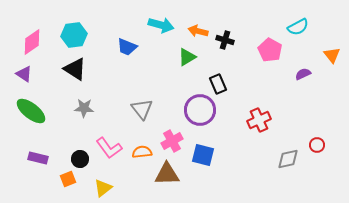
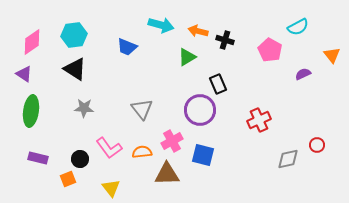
green ellipse: rotated 60 degrees clockwise
yellow triangle: moved 8 px right; rotated 30 degrees counterclockwise
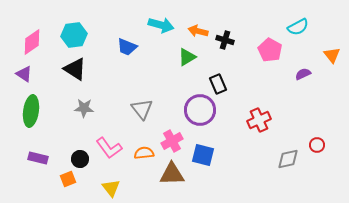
orange semicircle: moved 2 px right, 1 px down
brown triangle: moved 5 px right
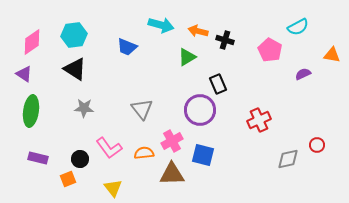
orange triangle: rotated 42 degrees counterclockwise
yellow triangle: moved 2 px right
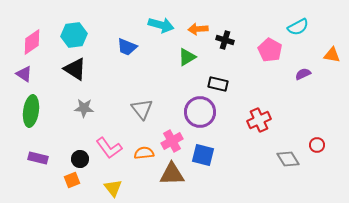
orange arrow: moved 2 px up; rotated 18 degrees counterclockwise
black rectangle: rotated 54 degrees counterclockwise
purple circle: moved 2 px down
gray diamond: rotated 70 degrees clockwise
orange square: moved 4 px right, 1 px down
